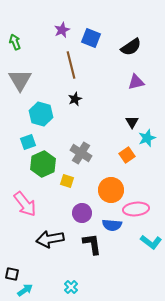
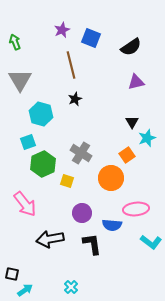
orange circle: moved 12 px up
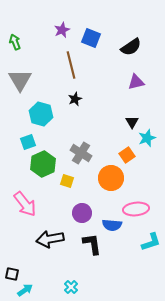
cyan L-shape: rotated 55 degrees counterclockwise
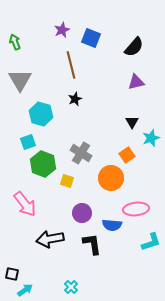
black semicircle: moved 3 px right; rotated 15 degrees counterclockwise
cyan star: moved 4 px right
green hexagon: rotated 15 degrees counterclockwise
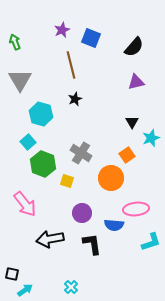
cyan square: rotated 21 degrees counterclockwise
blue semicircle: moved 2 px right
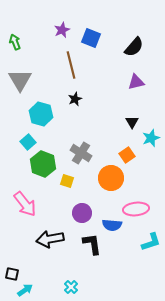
blue semicircle: moved 2 px left
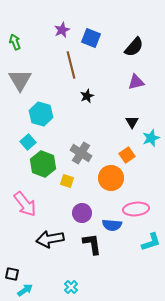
black star: moved 12 px right, 3 px up
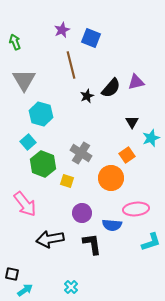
black semicircle: moved 23 px left, 41 px down
gray triangle: moved 4 px right
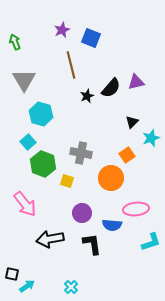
black triangle: rotated 16 degrees clockwise
gray cross: rotated 20 degrees counterclockwise
cyan arrow: moved 2 px right, 4 px up
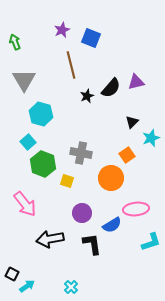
blue semicircle: rotated 36 degrees counterclockwise
black square: rotated 16 degrees clockwise
